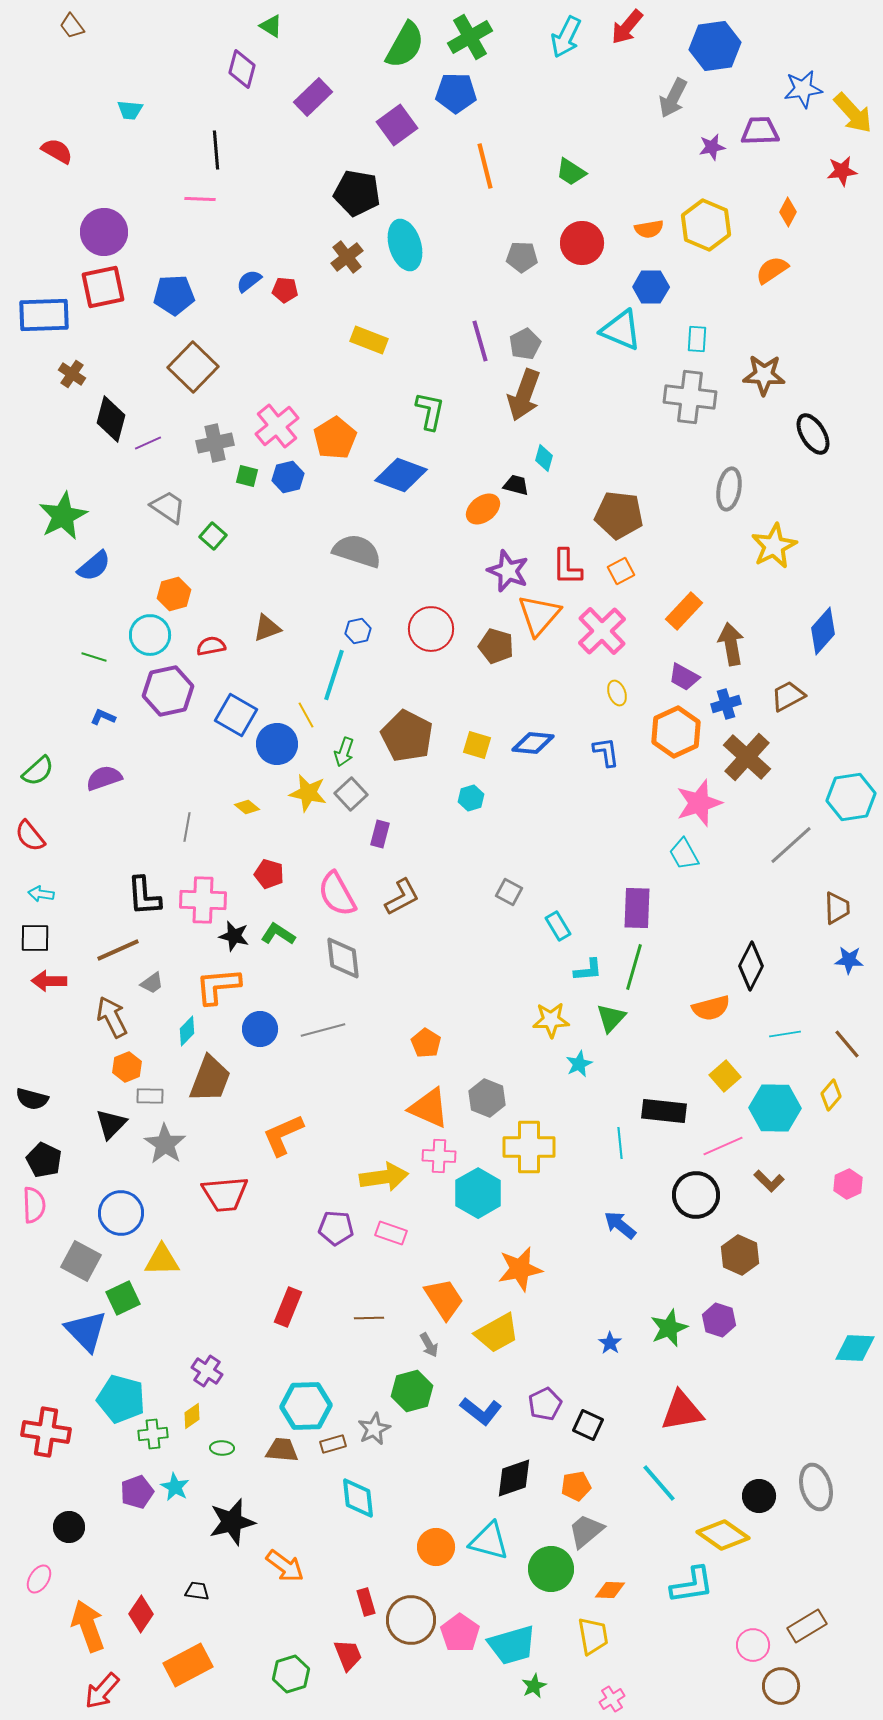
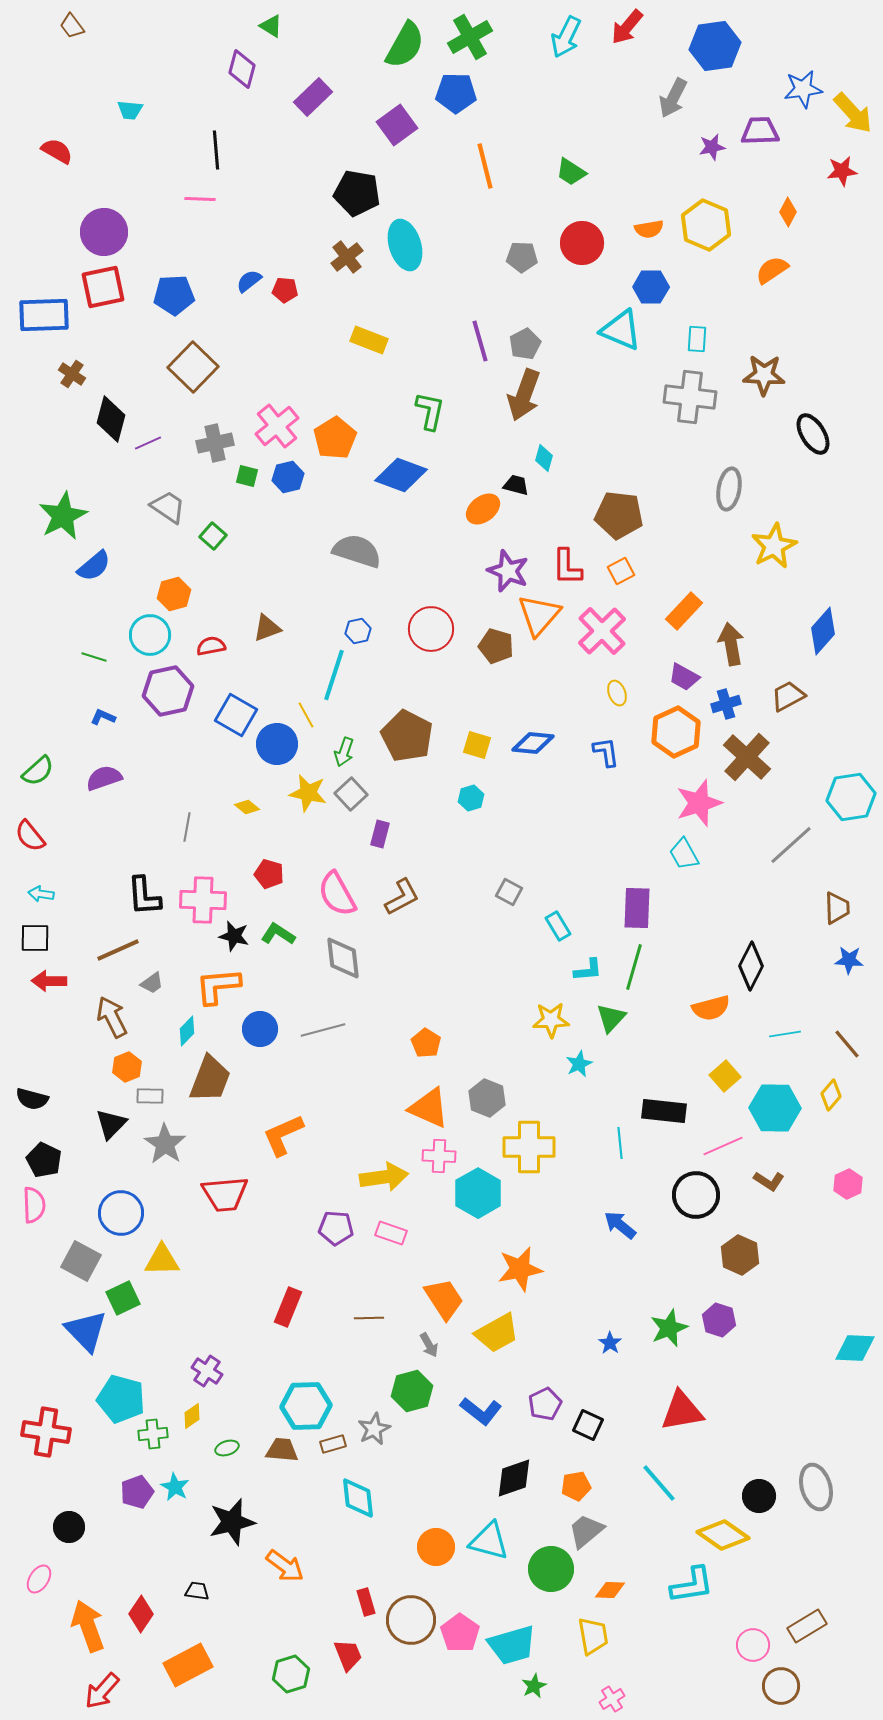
brown L-shape at (769, 1181): rotated 12 degrees counterclockwise
green ellipse at (222, 1448): moved 5 px right; rotated 20 degrees counterclockwise
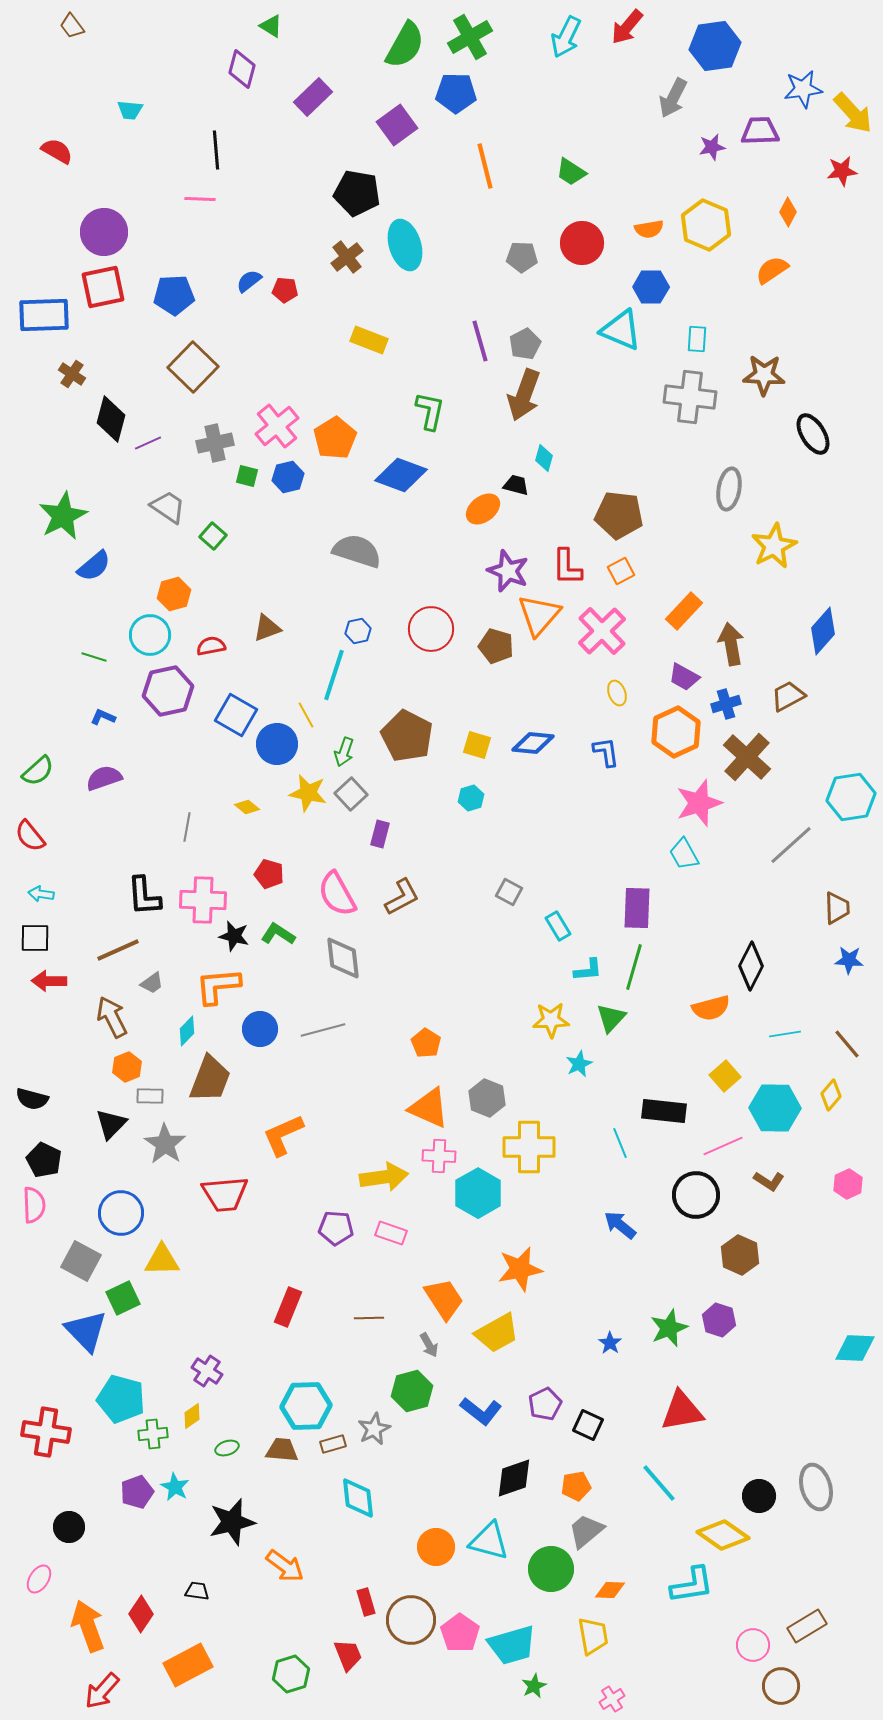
cyan line at (620, 1143): rotated 16 degrees counterclockwise
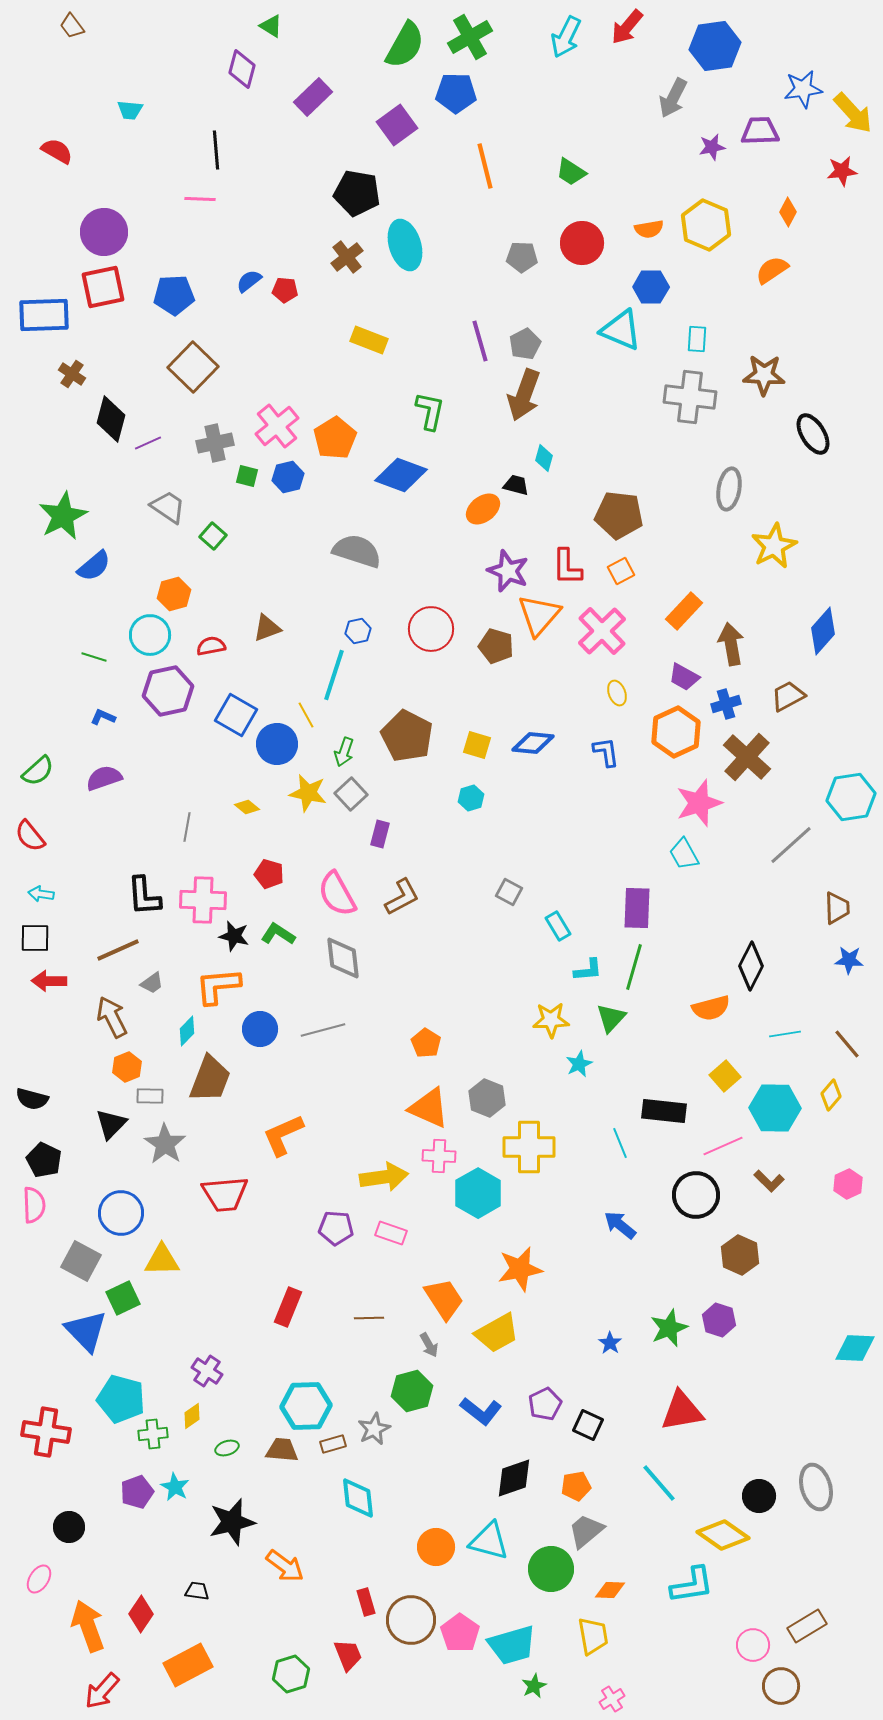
brown L-shape at (769, 1181): rotated 12 degrees clockwise
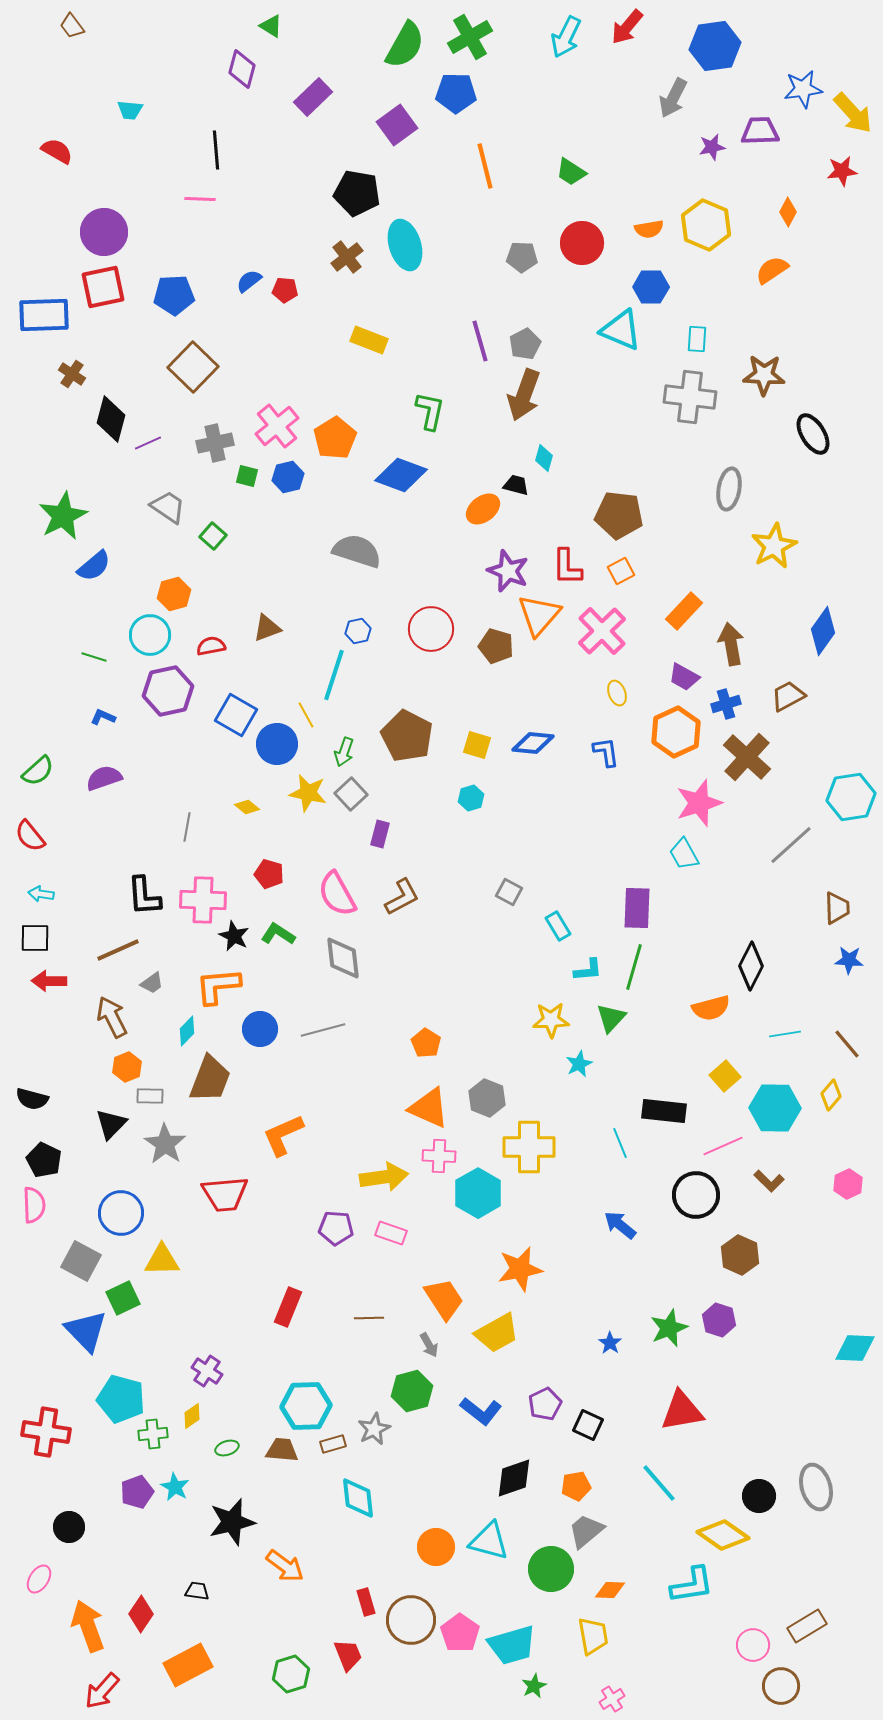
blue diamond at (823, 631): rotated 6 degrees counterclockwise
black star at (234, 936): rotated 12 degrees clockwise
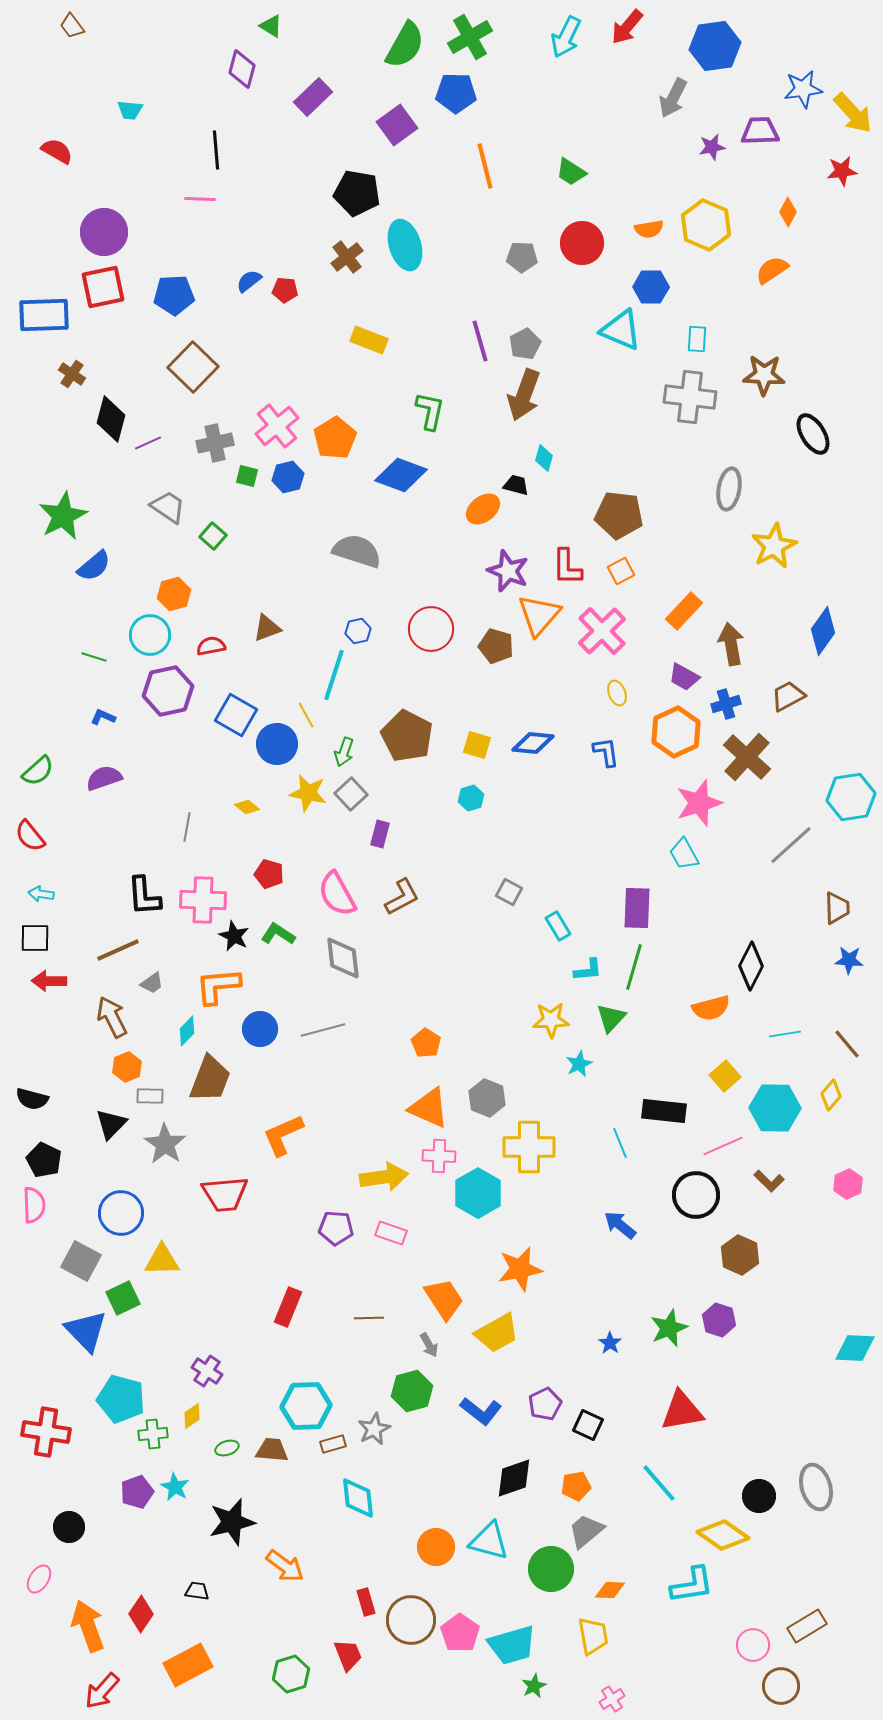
brown trapezoid at (282, 1450): moved 10 px left
